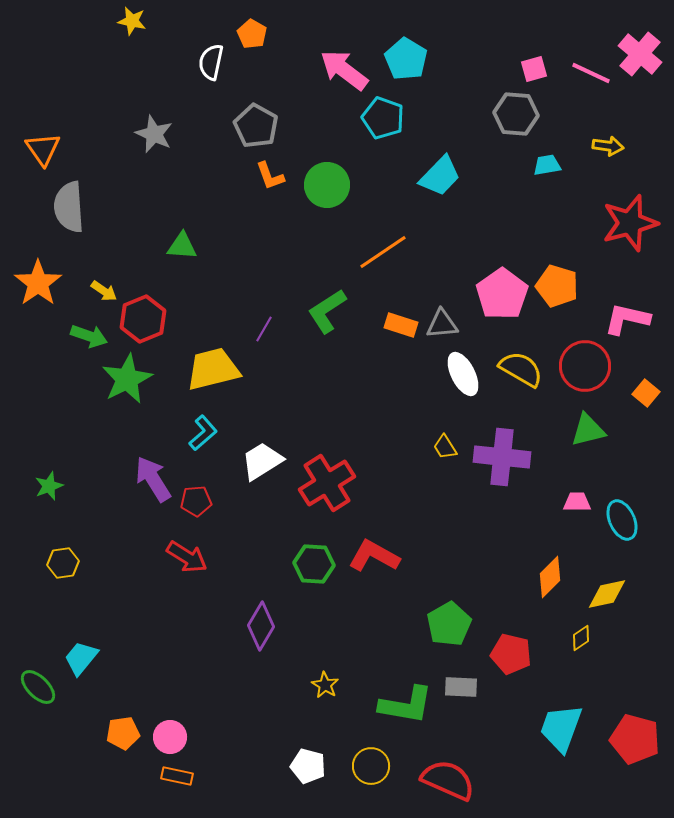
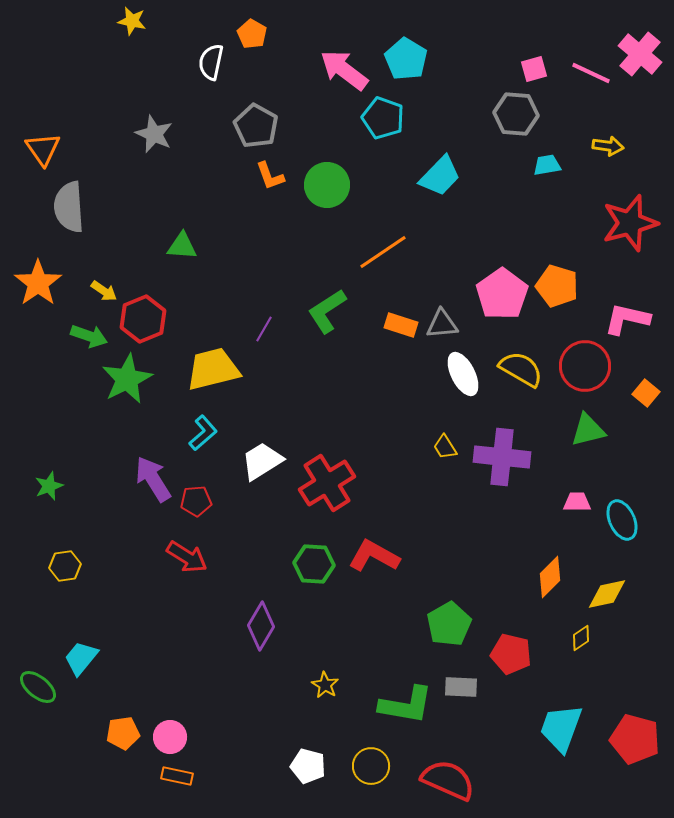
yellow hexagon at (63, 563): moved 2 px right, 3 px down
green ellipse at (38, 687): rotated 6 degrees counterclockwise
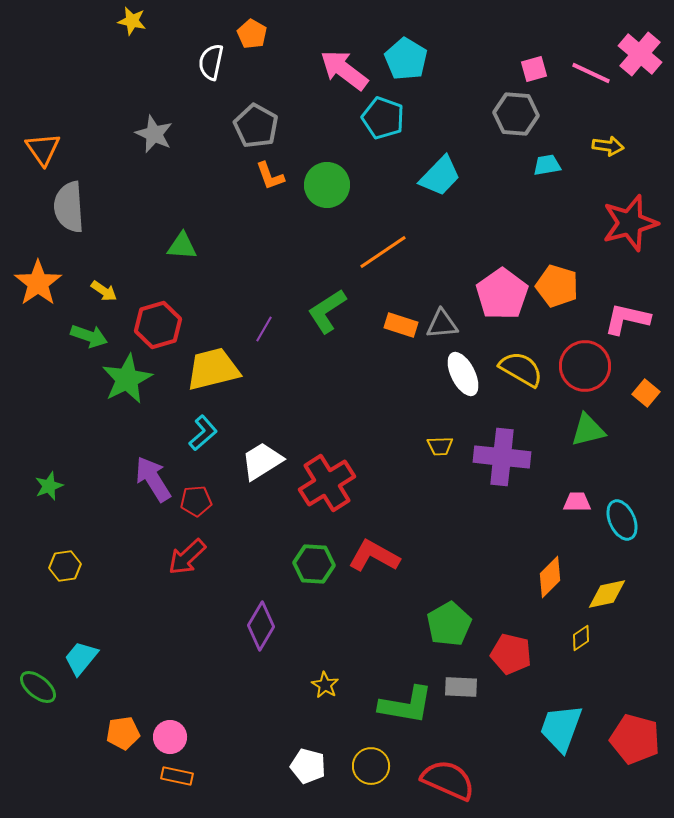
red hexagon at (143, 319): moved 15 px right, 6 px down; rotated 6 degrees clockwise
yellow trapezoid at (445, 447): moved 5 px left, 1 px up; rotated 60 degrees counterclockwise
red arrow at (187, 557): rotated 105 degrees clockwise
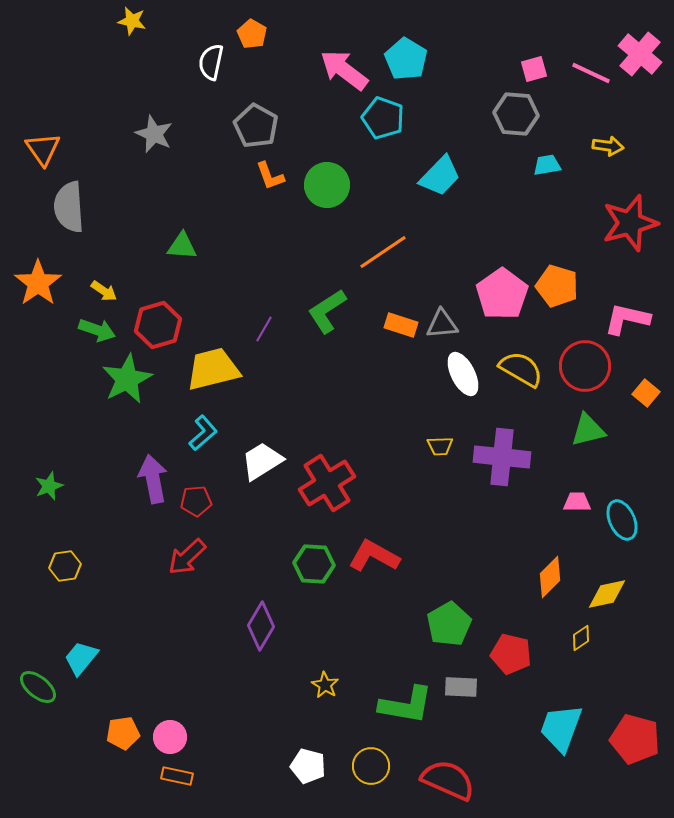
green arrow at (89, 336): moved 8 px right, 6 px up
purple arrow at (153, 479): rotated 21 degrees clockwise
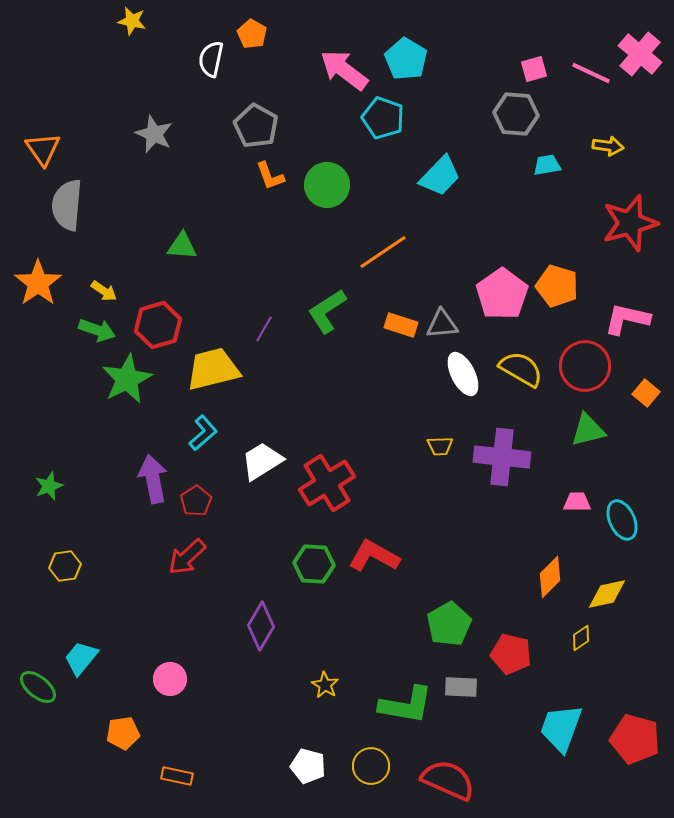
white semicircle at (211, 62): moved 3 px up
gray semicircle at (69, 207): moved 2 px left, 2 px up; rotated 9 degrees clockwise
red pentagon at (196, 501): rotated 28 degrees counterclockwise
pink circle at (170, 737): moved 58 px up
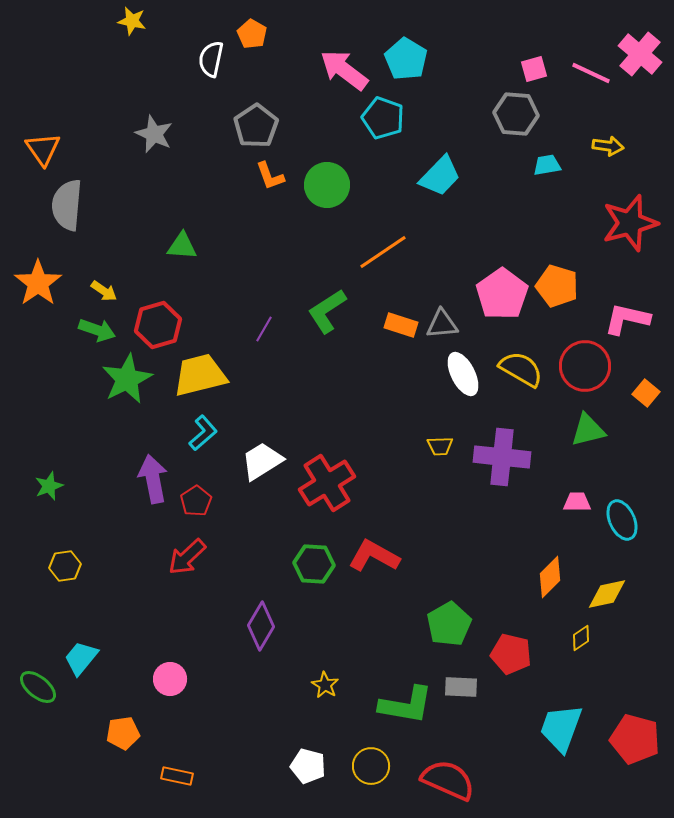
gray pentagon at (256, 126): rotated 9 degrees clockwise
yellow trapezoid at (213, 369): moved 13 px left, 6 px down
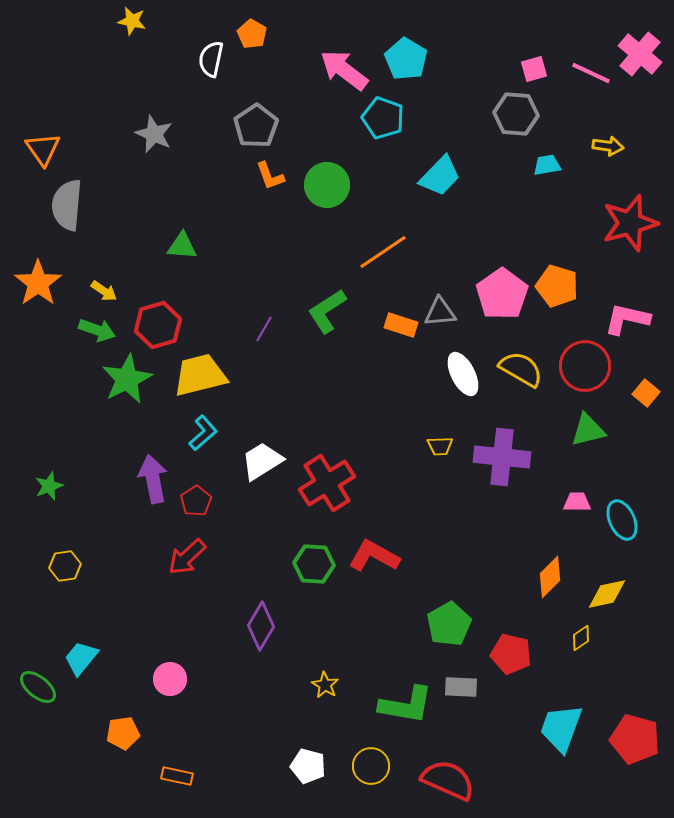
gray triangle at (442, 324): moved 2 px left, 12 px up
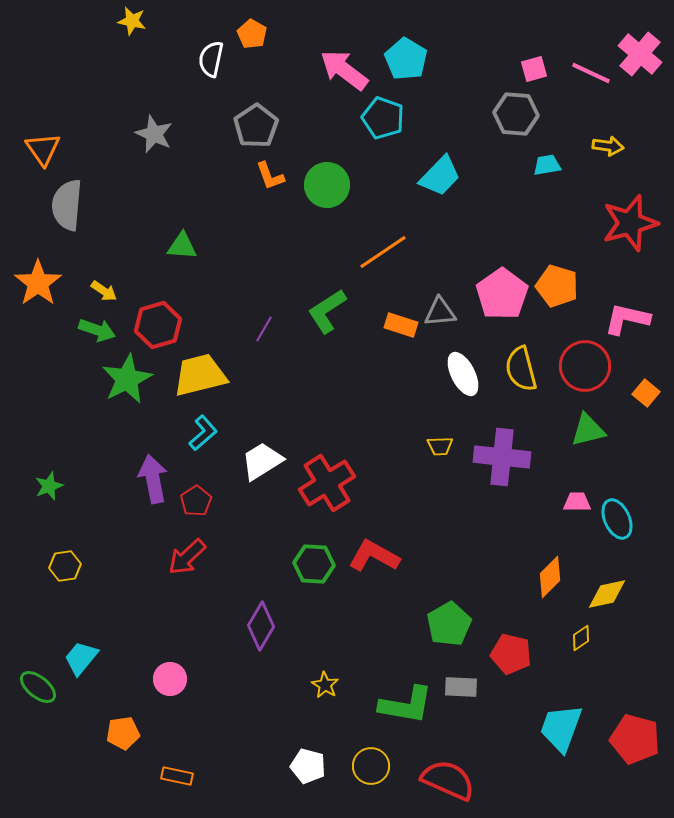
yellow semicircle at (521, 369): rotated 135 degrees counterclockwise
cyan ellipse at (622, 520): moved 5 px left, 1 px up
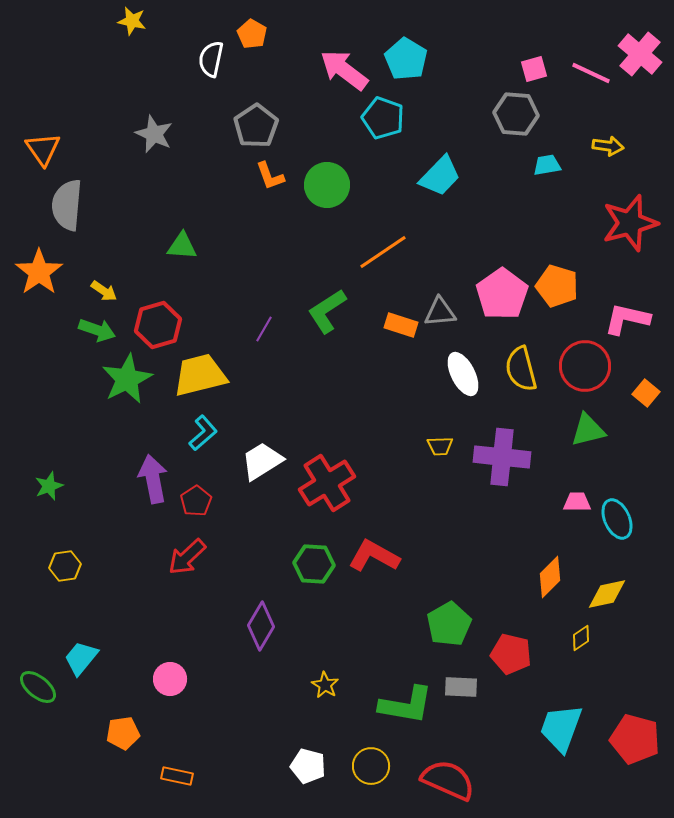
orange star at (38, 283): moved 1 px right, 11 px up
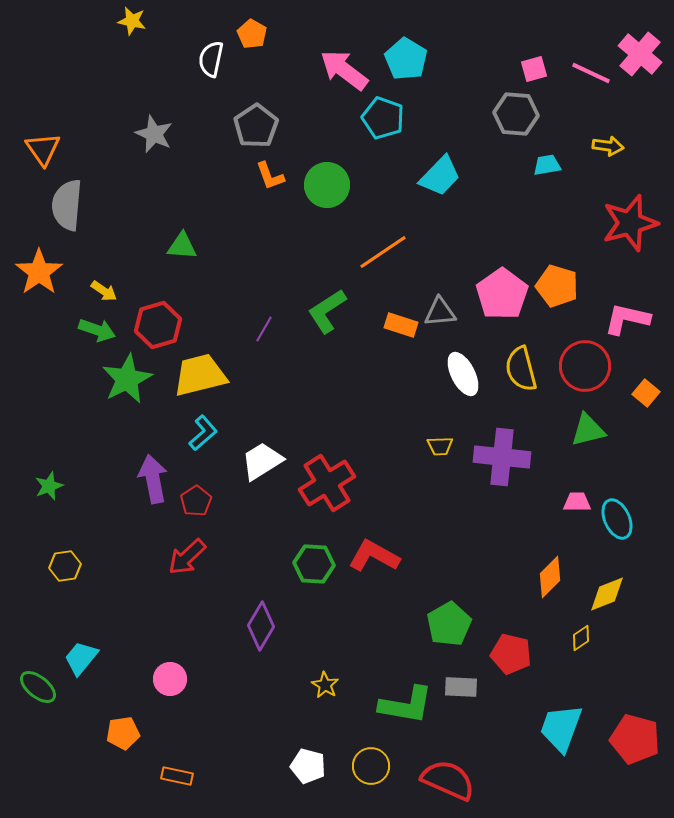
yellow diamond at (607, 594): rotated 9 degrees counterclockwise
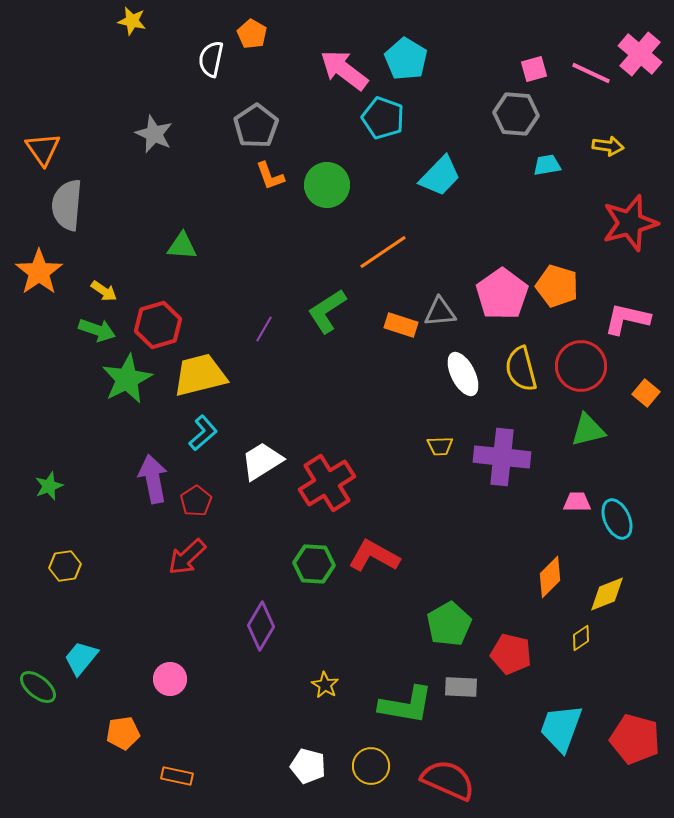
red circle at (585, 366): moved 4 px left
